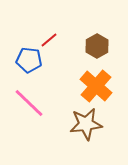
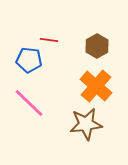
red line: rotated 48 degrees clockwise
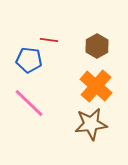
brown star: moved 5 px right
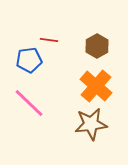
blue pentagon: rotated 15 degrees counterclockwise
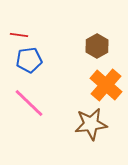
red line: moved 30 px left, 5 px up
orange cross: moved 10 px right, 1 px up
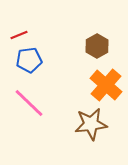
red line: rotated 30 degrees counterclockwise
